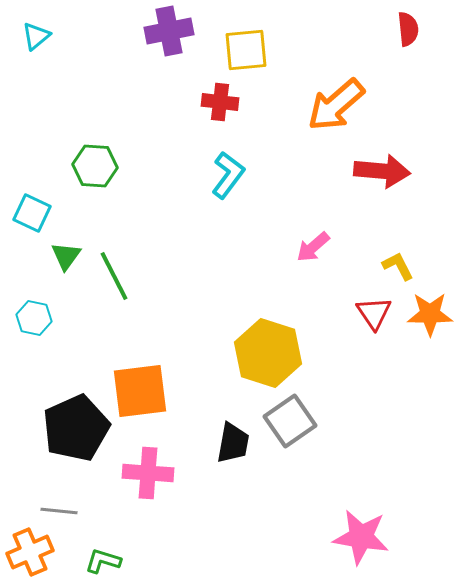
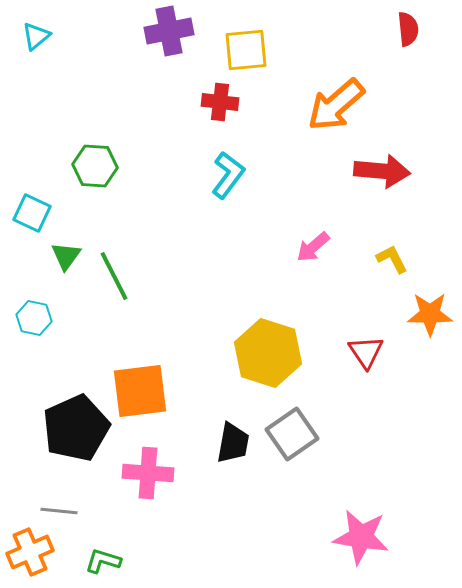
yellow L-shape: moved 6 px left, 7 px up
red triangle: moved 8 px left, 39 px down
gray square: moved 2 px right, 13 px down
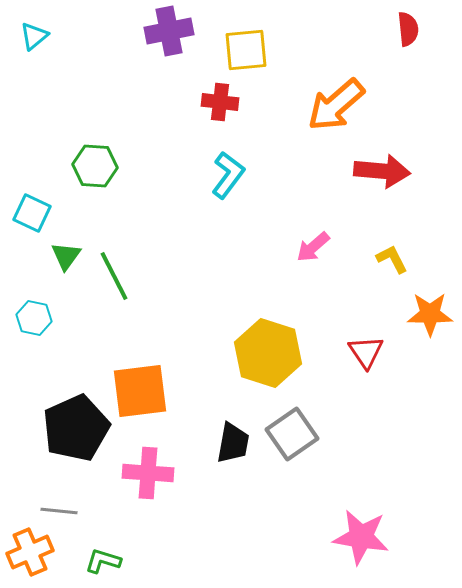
cyan triangle: moved 2 px left
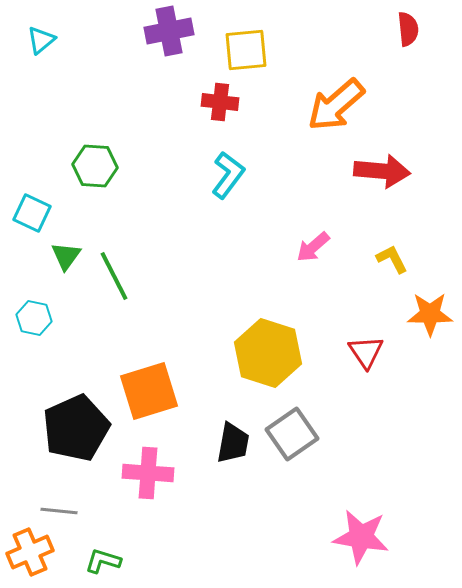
cyan triangle: moved 7 px right, 4 px down
orange square: moved 9 px right; rotated 10 degrees counterclockwise
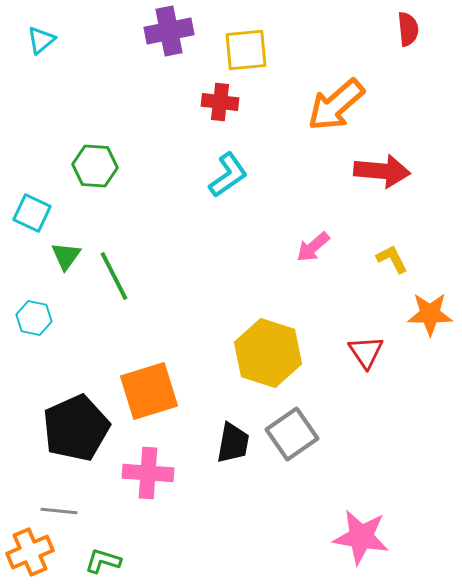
cyan L-shape: rotated 18 degrees clockwise
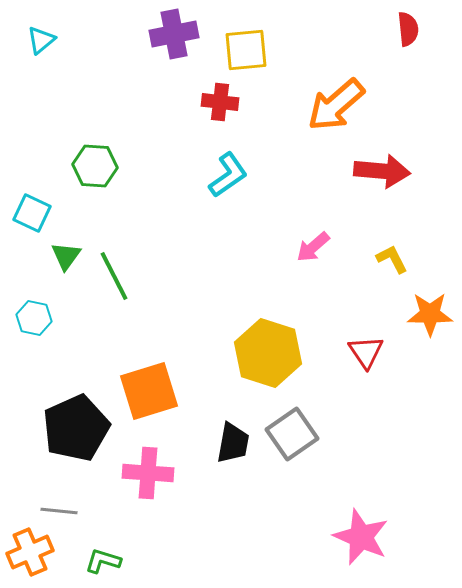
purple cross: moved 5 px right, 3 px down
pink star: rotated 14 degrees clockwise
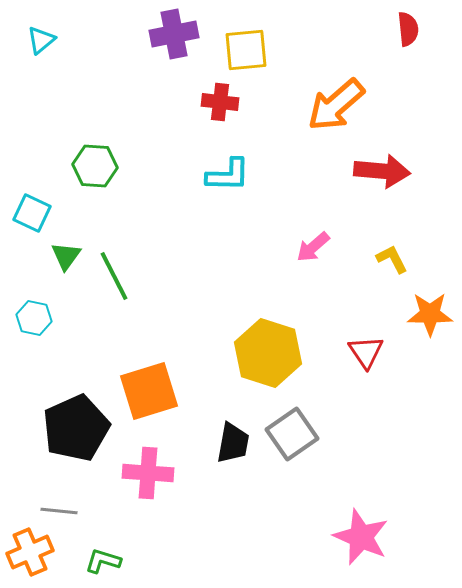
cyan L-shape: rotated 36 degrees clockwise
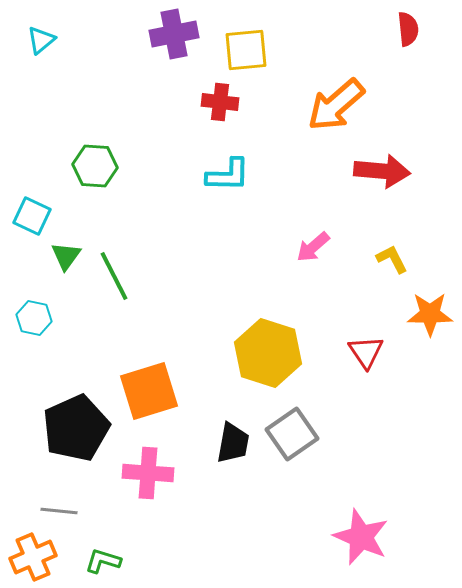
cyan square: moved 3 px down
orange cross: moved 3 px right, 5 px down
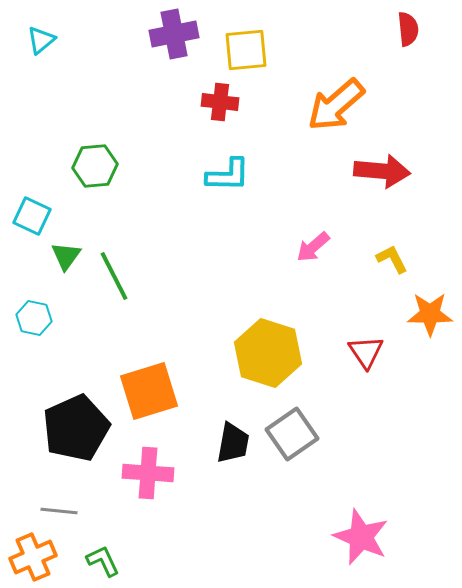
green hexagon: rotated 9 degrees counterclockwise
green L-shape: rotated 48 degrees clockwise
